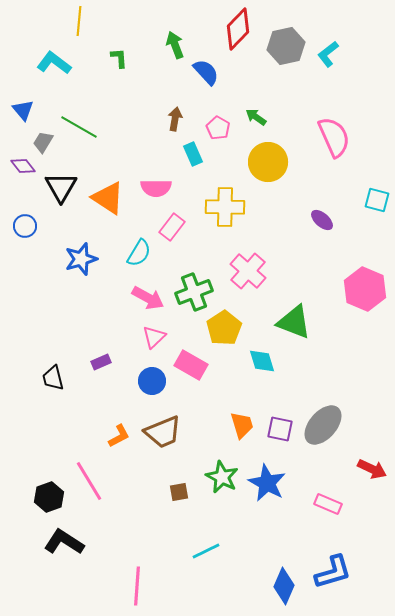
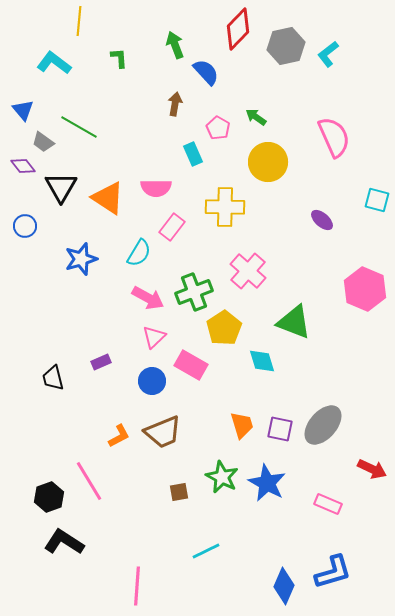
brown arrow at (175, 119): moved 15 px up
gray trapezoid at (43, 142): rotated 85 degrees counterclockwise
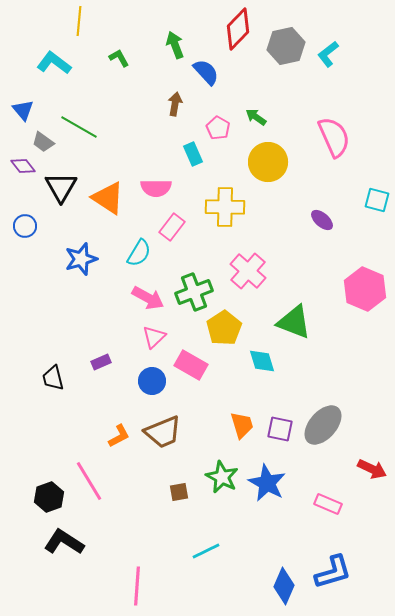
green L-shape at (119, 58): rotated 25 degrees counterclockwise
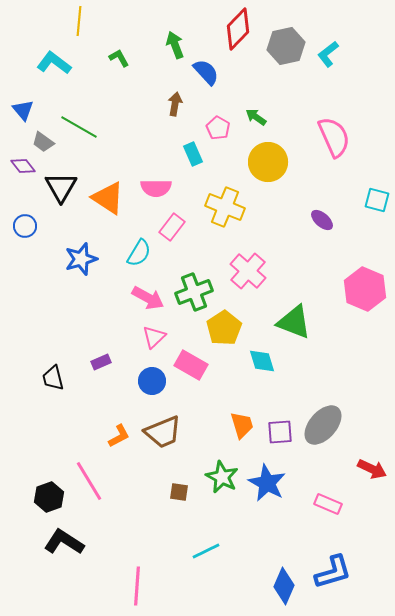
yellow cross at (225, 207): rotated 21 degrees clockwise
purple square at (280, 429): moved 3 px down; rotated 16 degrees counterclockwise
brown square at (179, 492): rotated 18 degrees clockwise
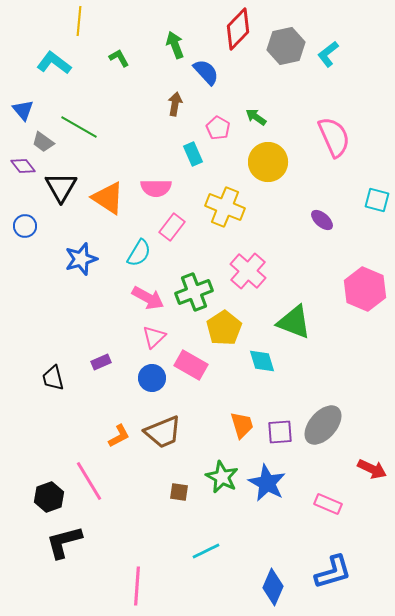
blue circle at (152, 381): moved 3 px up
black L-shape at (64, 542): rotated 48 degrees counterclockwise
blue diamond at (284, 586): moved 11 px left, 1 px down
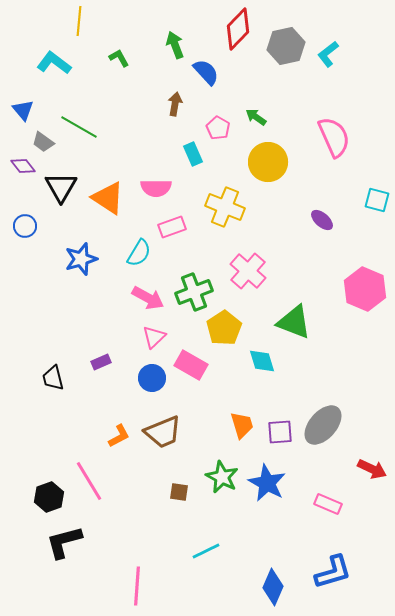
pink rectangle at (172, 227): rotated 32 degrees clockwise
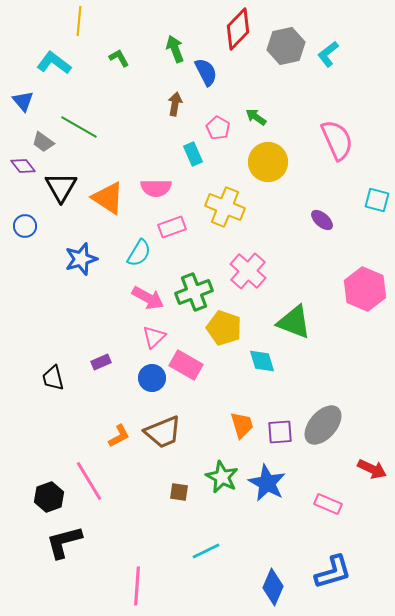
green arrow at (175, 45): moved 4 px down
blue semicircle at (206, 72): rotated 16 degrees clockwise
blue triangle at (23, 110): moved 9 px up
pink semicircle at (334, 137): moved 3 px right, 3 px down
yellow pentagon at (224, 328): rotated 20 degrees counterclockwise
pink rectangle at (191, 365): moved 5 px left
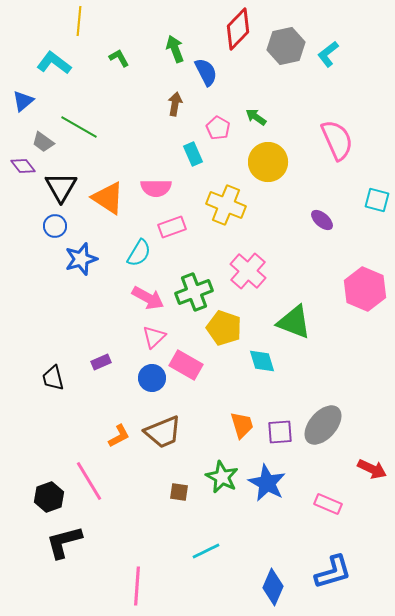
blue triangle at (23, 101): rotated 30 degrees clockwise
yellow cross at (225, 207): moved 1 px right, 2 px up
blue circle at (25, 226): moved 30 px right
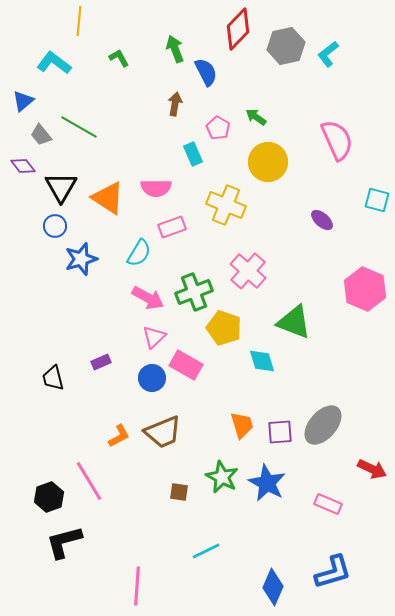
gray trapezoid at (43, 142): moved 2 px left, 7 px up; rotated 15 degrees clockwise
